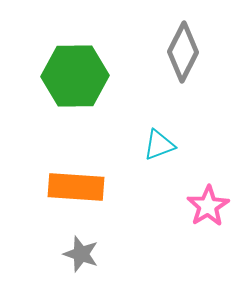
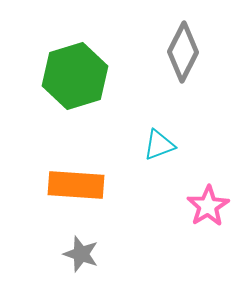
green hexagon: rotated 16 degrees counterclockwise
orange rectangle: moved 2 px up
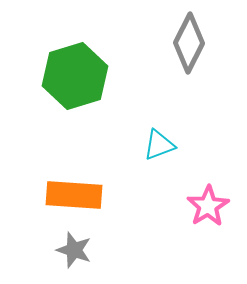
gray diamond: moved 6 px right, 9 px up
orange rectangle: moved 2 px left, 10 px down
gray star: moved 7 px left, 4 px up
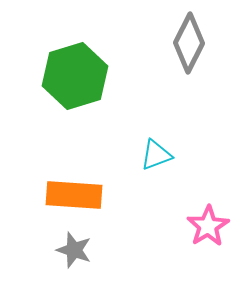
cyan triangle: moved 3 px left, 10 px down
pink star: moved 20 px down
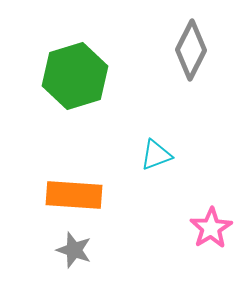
gray diamond: moved 2 px right, 7 px down
pink star: moved 3 px right, 2 px down
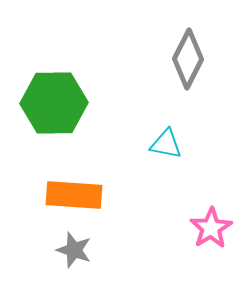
gray diamond: moved 3 px left, 9 px down
green hexagon: moved 21 px left, 27 px down; rotated 16 degrees clockwise
cyan triangle: moved 10 px right, 11 px up; rotated 32 degrees clockwise
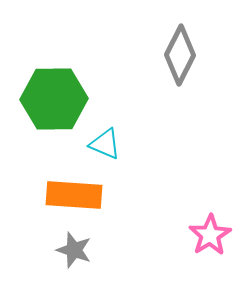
gray diamond: moved 8 px left, 4 px up
green hexagon: moved 4 px up
cyan triangle: moved 61 px left; rotated 12 degrees clockwise
pink star: moved 1 px left, 7 px down
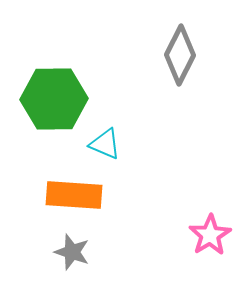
gray star: moved 2 px left, 2 px down
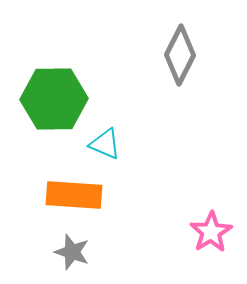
pink star: moved 1 px right, 3 px up
